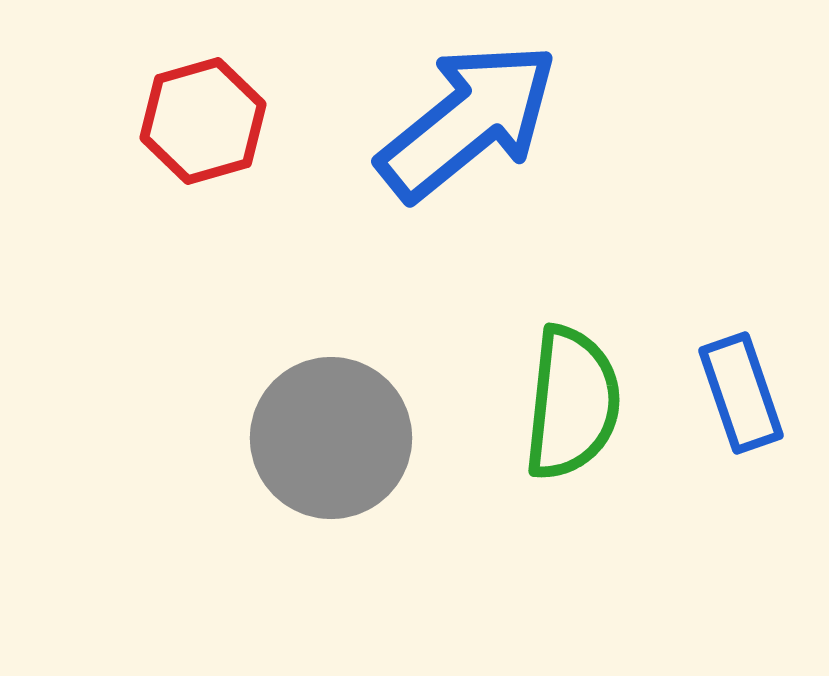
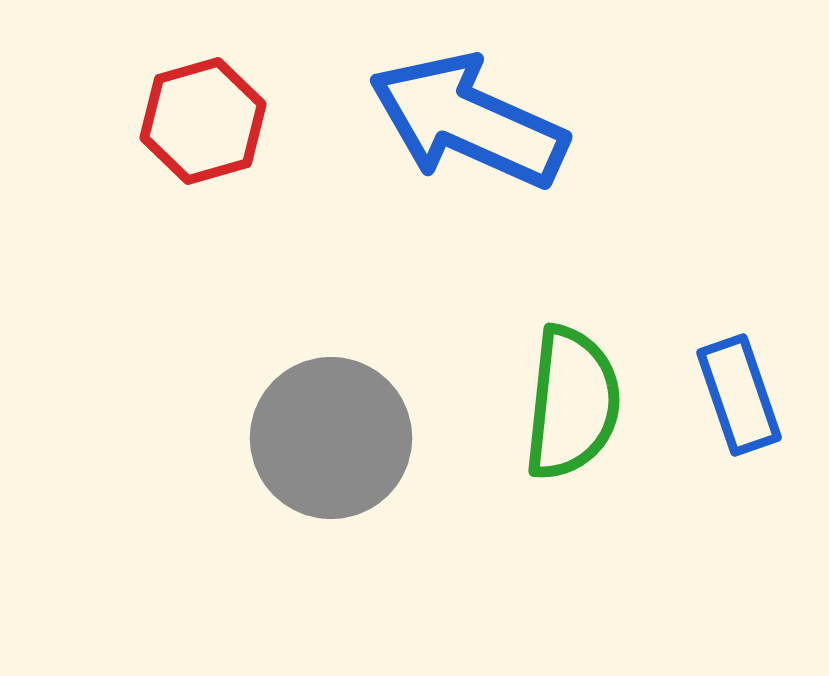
blue arrow: rotated 117 degrees counterclockwise
blue rectangle: moved 2 px left, 2 px down
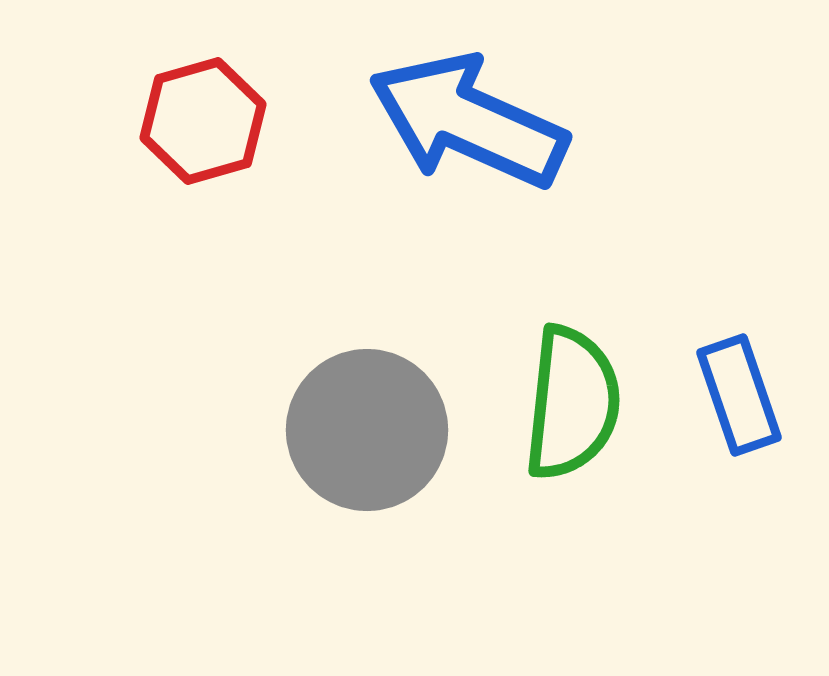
gray circle: moved 36 px right, 8 px up
